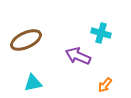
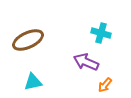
brown ellipse: moved 2 px right
purple arrow: moved 8 px right, 6 px down
cyan triangle: moved 1 px up
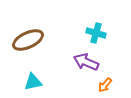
cyan cross: moved 5 px left
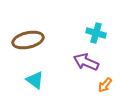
brown ellipse: rotated 12 degrees clockwise
cyan triangle: moved 2 px right, 2 px up; rotated 48 degrees clockwise
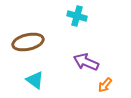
cyan cross: moved 19 px left, 17 px up
brown ellipse: moved 2 px down
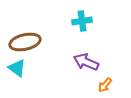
cyan cross: moved 5 px right, 5 px down; rotated 24 degrees counterclockwise
brown ellipse: moved 3 px left
cyan triangle: moved 18 px left, 12 px up
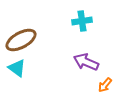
brown ellipse: moved 4 px left, 2 px up; rotated 16 degrees counterclockwise
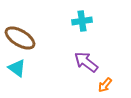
brown ellipse: moved 1 px left, 2 px up; rotated 60 degrees clockwise
purple arrow: rotated 15 degrees clockwise
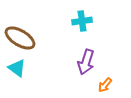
purple arrow: rotated 110 degrees counterclockwise
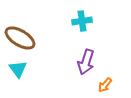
cyan triangle: moved 1 px right, 1 px down; rotated 18 degrees clockwise
